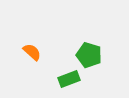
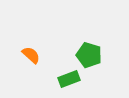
orange semicircle: moved 1 px left, 3 px down
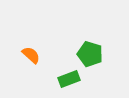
green pentagon: moved 1 px right, 1 px up
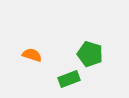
orange semicircle: moved 1 px right; rotated 24 degrees counterclockwise
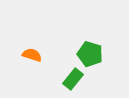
green rectangle: moved 4 px right; rotated 30 degrees counterclockwise
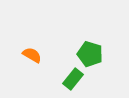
orange semicircle: rotated 12 degrees clockwise
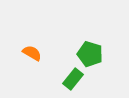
orange semicircle: moved 2 px up
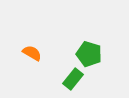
green pentagon: moved 1 px left
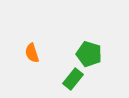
orange semicircle: rotated 138 degrees counterclockwise
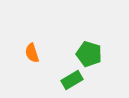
green rectangle: moved 1 px left, 1 px down; rotated 20 degrees clockwise
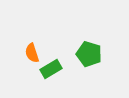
green rectangle: moved 21 px left, 11 px up
